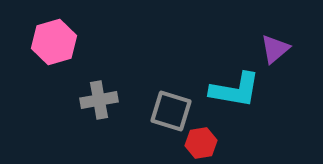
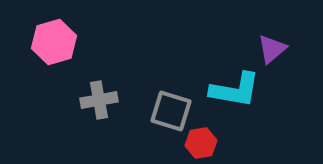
purple triangle: moved 3 px left
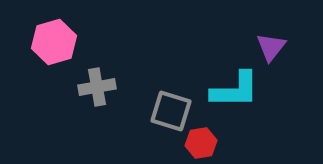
purple triangle: moved 1 px left, 2 px up; rotated 12 degrees counterclockwise
cyan L-shape: rotated 10 degrees counterclockwise
gray cross: moved 2 px left, 13 px up
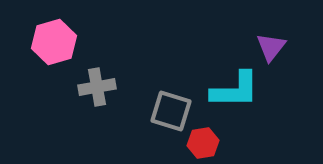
red hexagon: moved 2 px right
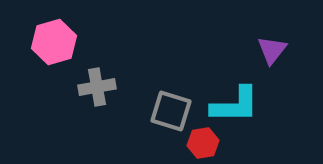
purple triangle: moved 1 px right, 3 px down
cyan L-shape: moved 15 px down
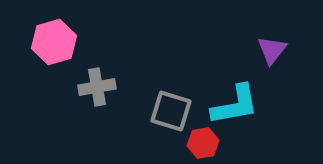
cyan L-shape: rotated 10 degrees counterclockwise
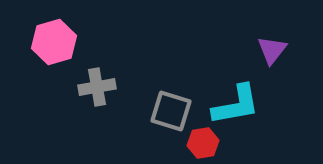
cyan L-shape: moved 1 px right
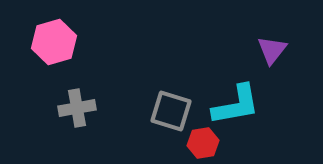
gray cross: moved 20 px left, 21 px down
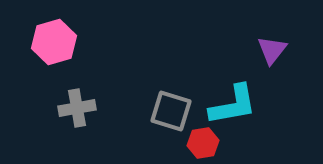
cyan L-shape: moved 3 px left
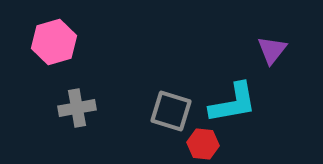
cyan L-shape: moved 2 px up
red hexagon: moved 1 px down; rotated 16 degrees clockwise
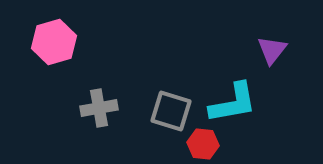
gray cross: moved 22 px right
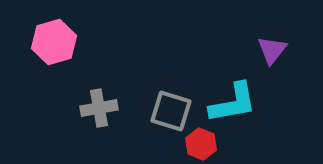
red hexagon: moved 2 px left; rotated 16 degrees clockwise
